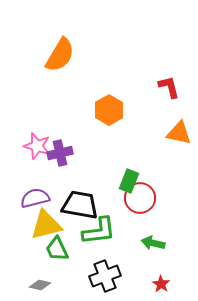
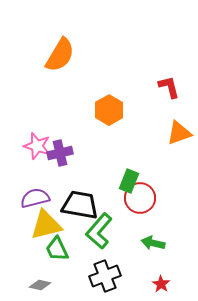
orange triangle: rotated 32 degrees counterclockwise
green L-shape: rotated 138 degrees clockwise
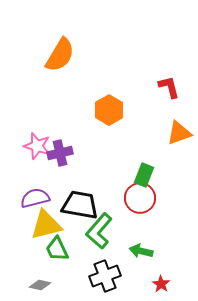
green rectangle: moved 15 px right, 6 px up
green arrow: moved 12 px left, 8 px down
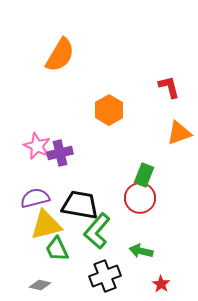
pink star: rotated 8 degrees clockwise
green L-shape: moved 2 px left
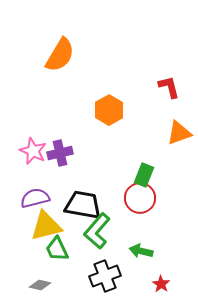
pink star: moved 4 px left, 5 px down
black trapezoid: moved 3 px right
yellow triangle: moved 1 px down
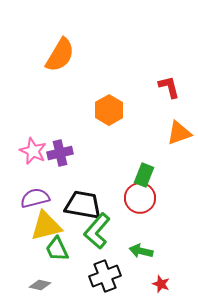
red star: rotated 12 degrees counterclockwise
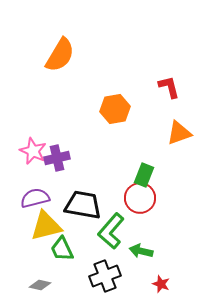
orange hexagon: moved 6 px right, 1 px up; rotated 20 degrees clockwise
purple cross: moved 3 px left, 5 px down
green L-shape: moved 14 px right
green trapezoid: moved 5 px right
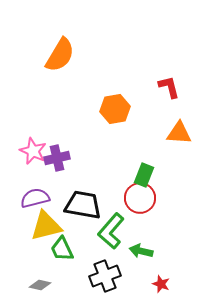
orange triangle: rotated 24 degrees clockwise
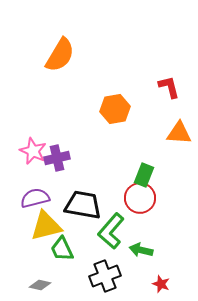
green arrow: moved 1 px up
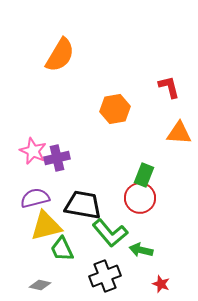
green L-shape: moved 1 px left, 2 px down; rotated 81 degrees counterclockwise
